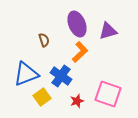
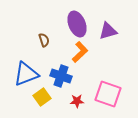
blue cross: rotated 15 degrees counterclockwise
red star: rotated 16 degrees clockwise
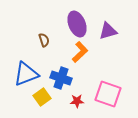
blue cross: moved 2 px down
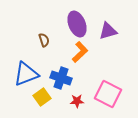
pink square: rotated 8 degrees clockwise
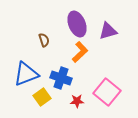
pink square: moved 1 px left, 2 px up; rotated 12 degrees clockwise
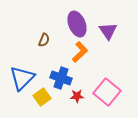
purple triangle: rotated 48 degrees counterclockwise
brown semicircle: rotated 40 degrees clockwise
blue triangle: moved 4 px left, 4 px down; rotated 24 degrees counterclockwise
red star: moved 5 px up
